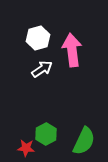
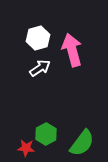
pink arrow: rotated 8 degrees counterclockwise
white arrow: moved 2 px left, 1 px up
green semicircle: moved 2 px left, 2 px down; rotated 12 degrees clockwise
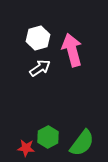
green hexagon: moved 2 px right, 3 px down
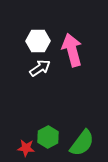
white hexagon: moved 3 px down; rotated 15 degrees clockwise
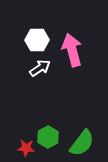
white hexagon: moved 1 px left, 1 px up
